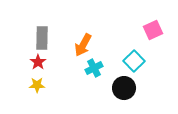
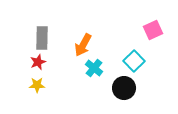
red star: rotated 14 degrees clockwise
cyan cross: rotated 24 degrees counterclockwise
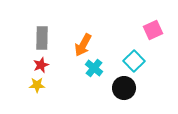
red star: moved 3 px right, 3 px down
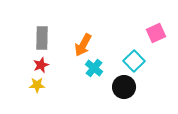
pink square: moved 3 px right, 3 px down
black circle: moved 1 px up
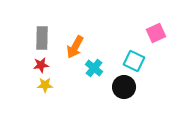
orange arrow: moved 8 px left, 2 px down
cyan square: rotated 20 degrees counterclockwise
red star: rotated 14 degrees clockwise
yellow star: moved 8 px right
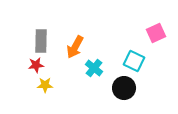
gray rectangle: moved 1 px left, 3 px down
red star: moved 5 px left
black circle: moved 1 px down
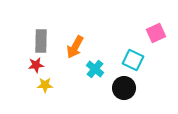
cyan square: moved 1 px left, 1 px up
cyan cross: moved 1 px right, 1 px down
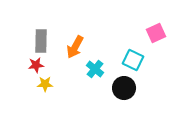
yellow star: moved 1 px up
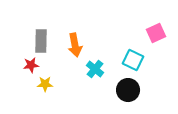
orange arrow: moved 2 px up; rotated 40 degrees counterclockwise
red star: moved 5 px left
black circle: moved 4 px right, 2 px down
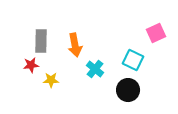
yellow star: moved 6 px right, 4 px up
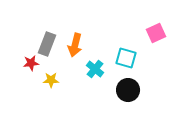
gray rectangle: moved 6 px right, 3 px down; rotated 20 degrees clockwise
orange arrow: rotated 25 degrees clockwise
cyan square: moved 7 px left, 2 px up; rotated 10 degrees counterclockwise
red star: moved 2 px up
